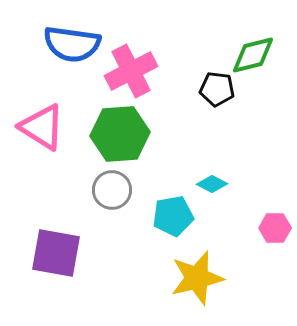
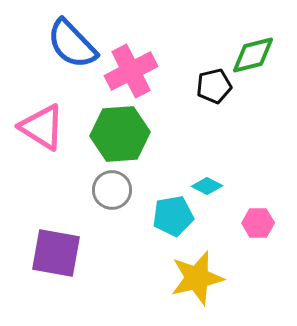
blue semicircle: rotated 38 degrees clockwise
black pentagon: moved 3 px left, 3 px up; rotated 20 degrees counterclockwise
cyan diamond: moved 5 px left, 2 px down
pink hexagon: moved 17 px left, 5 px up
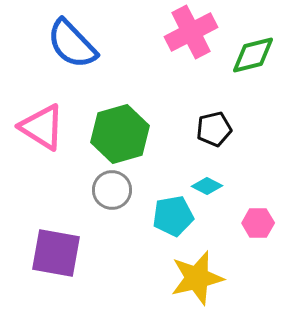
pink cross: moved 60 px right, 39 px up
black pentagon: moved 43 px down
green hexagon: rotated 12 degrees counterclockwise
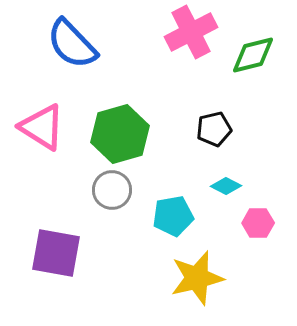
cyan diamond: moved 19 px right
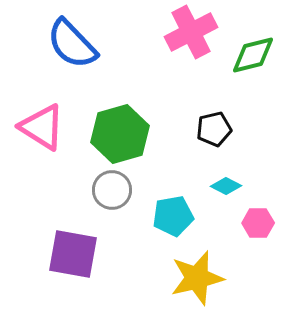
purple square: moved 17 px right, 1 px down
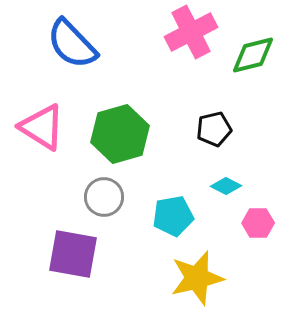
gray circle: moved 8 px left, 7 px down
